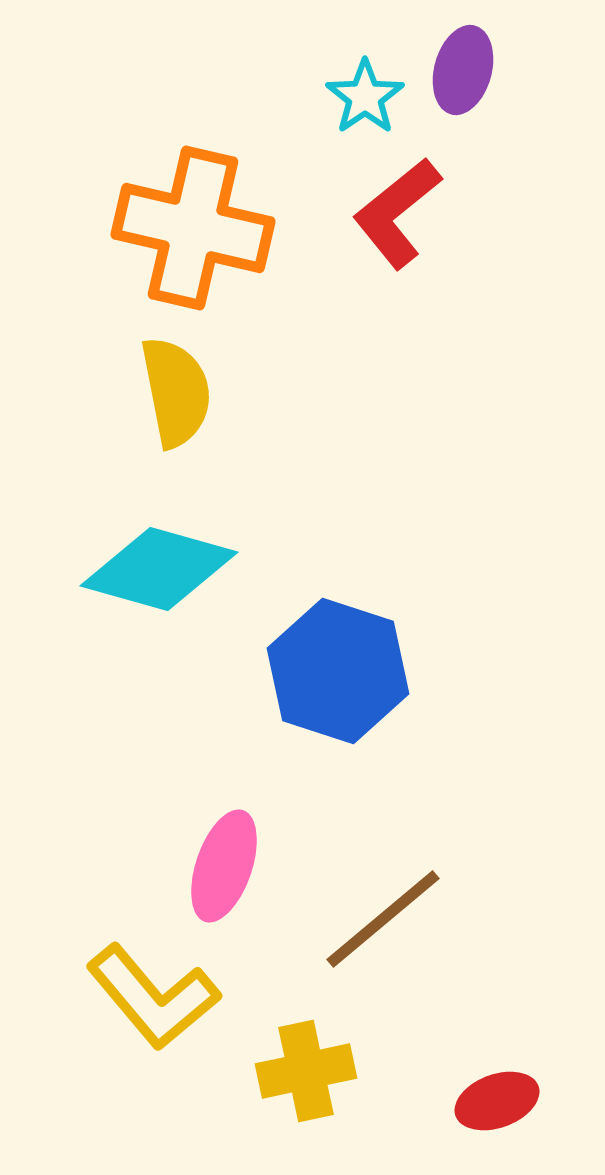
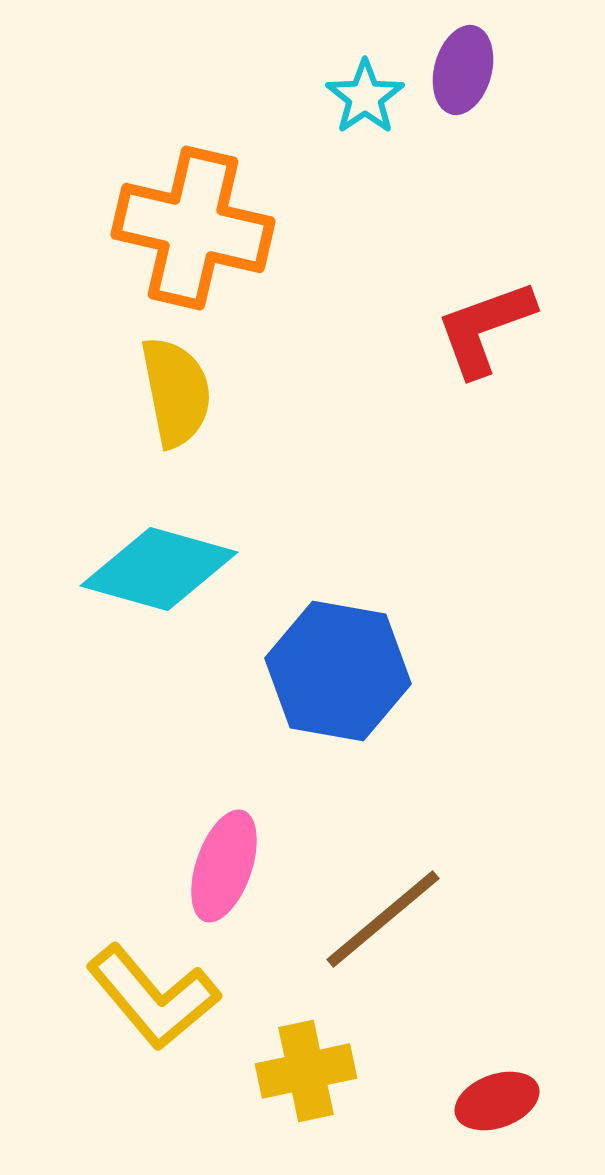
red L-shape: moved 88 px right, 115 px down; rotated 19 degrees clockwise
blue hexagon: rotated 8 degrees counterclockwise
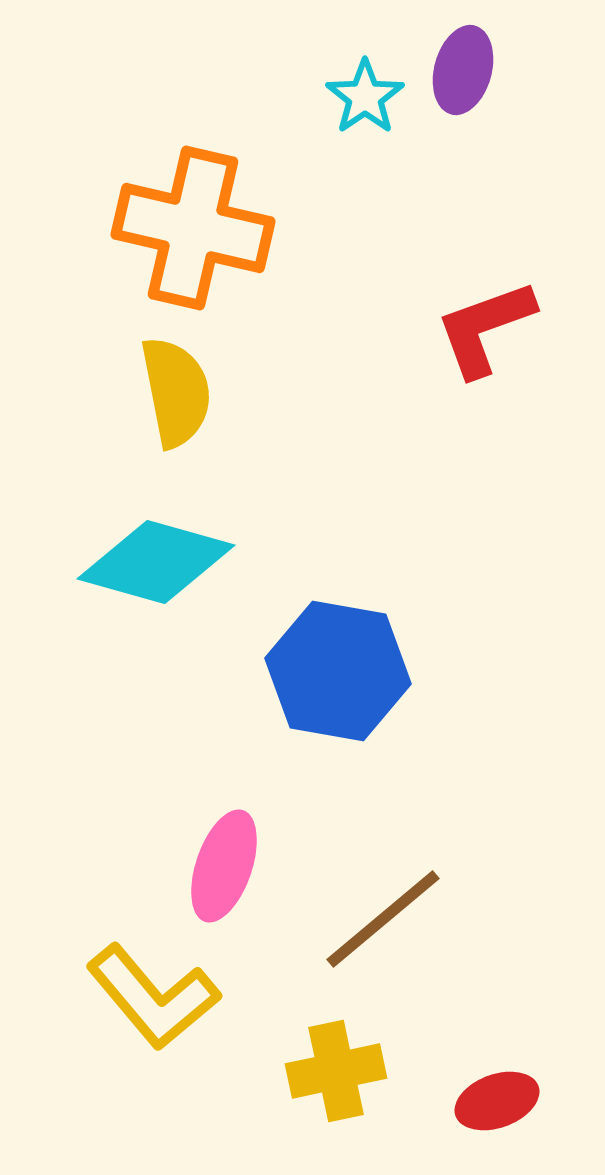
cyan diamond: moved 3 px left, 7 px up
yellow cross: moved 30 px right
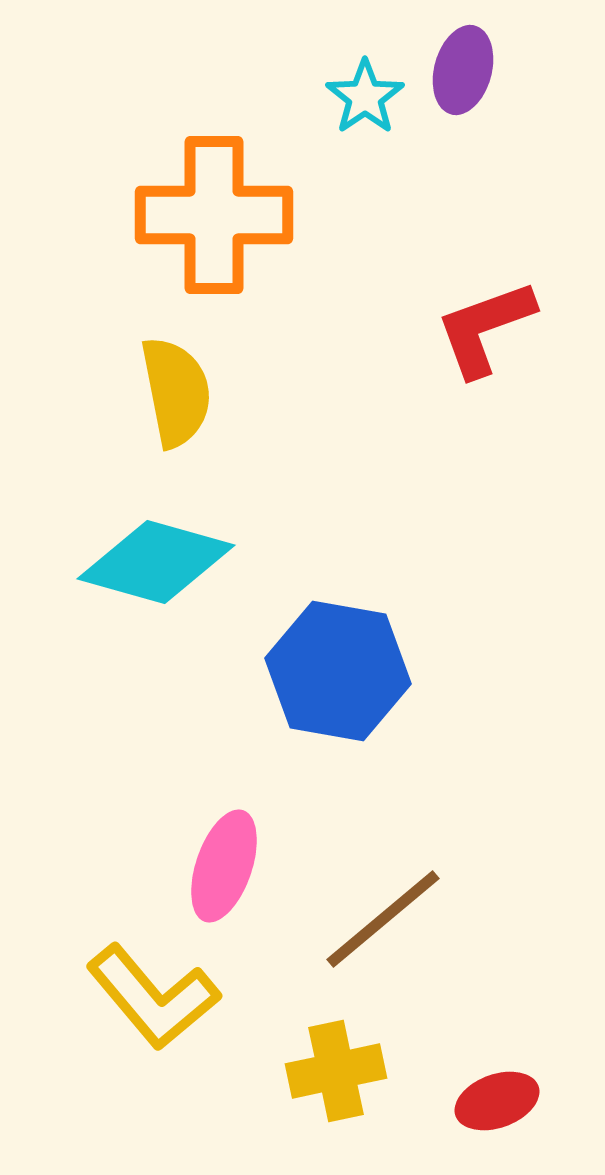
orange cross: moved 21 px right, 13 px up; rotated 13 degrees counterclockwise
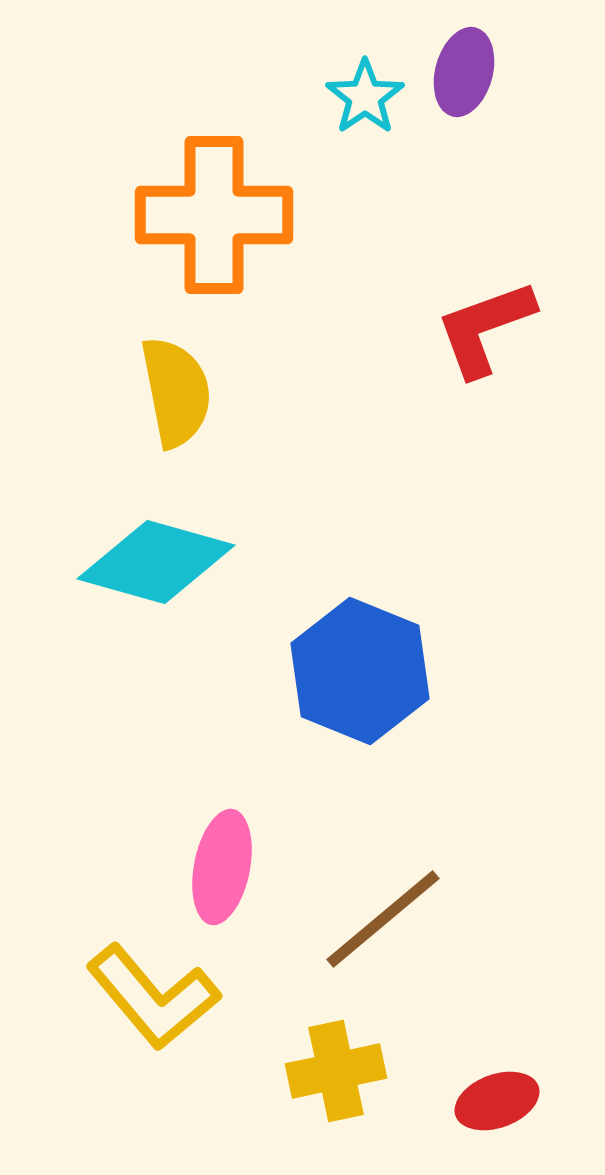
purple ellipse: moved 1 px right, 2 px down
blue hexagon: moved 22 px right; rotated 12 degrees clockwise
pink ellipse: moved 2 px left, 1 px down; rotated 8 degrees counterclockwise
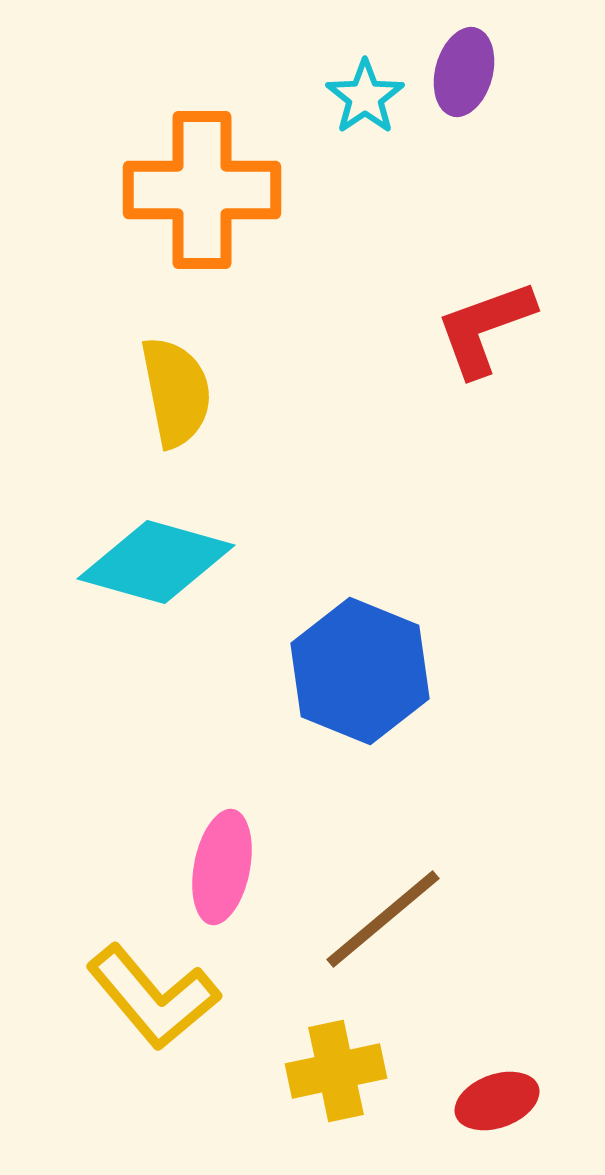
orange cross: moved 12 px left, 25 px up
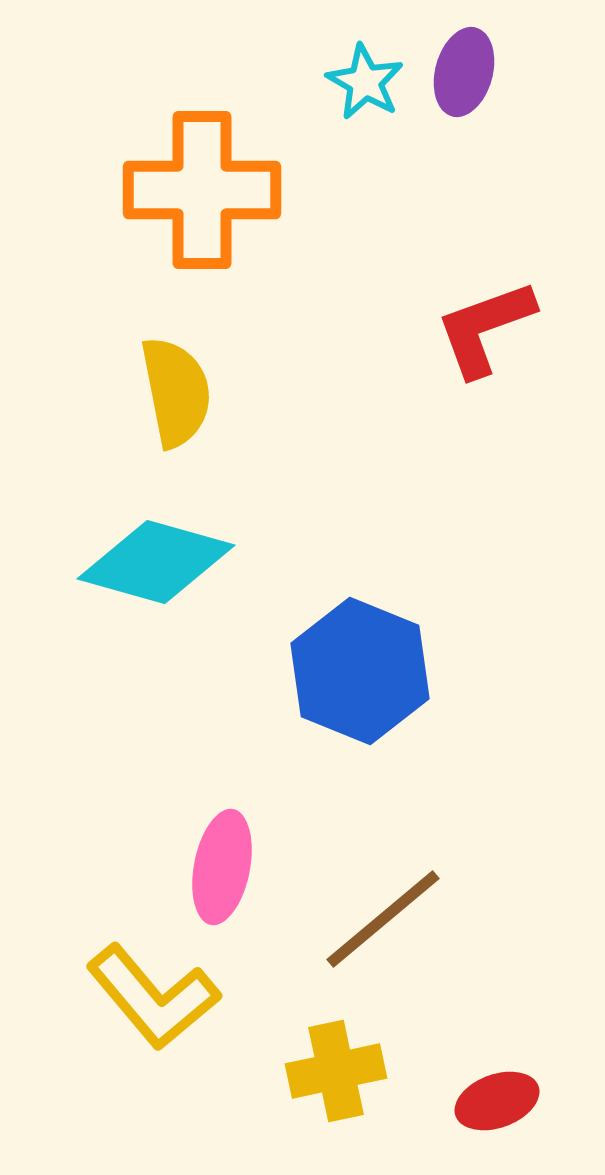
cyan star: moved 15 px up; rotated 8 degrees counterclockwise
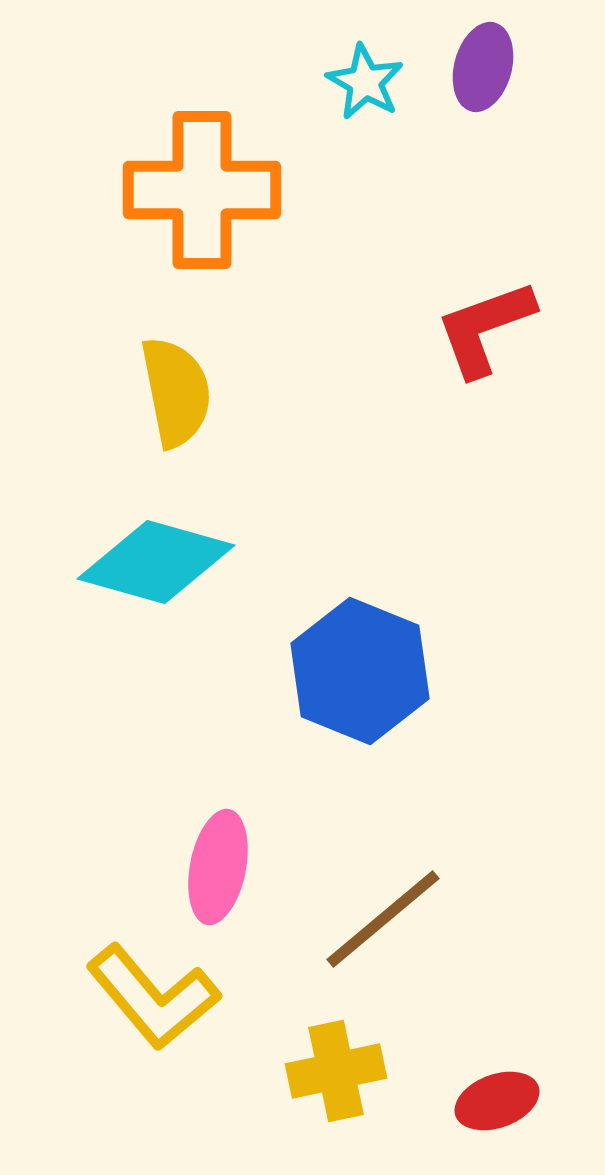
purple ellipse: moved 19 px right, 5 px up
pink ellipse: moved 4 px left
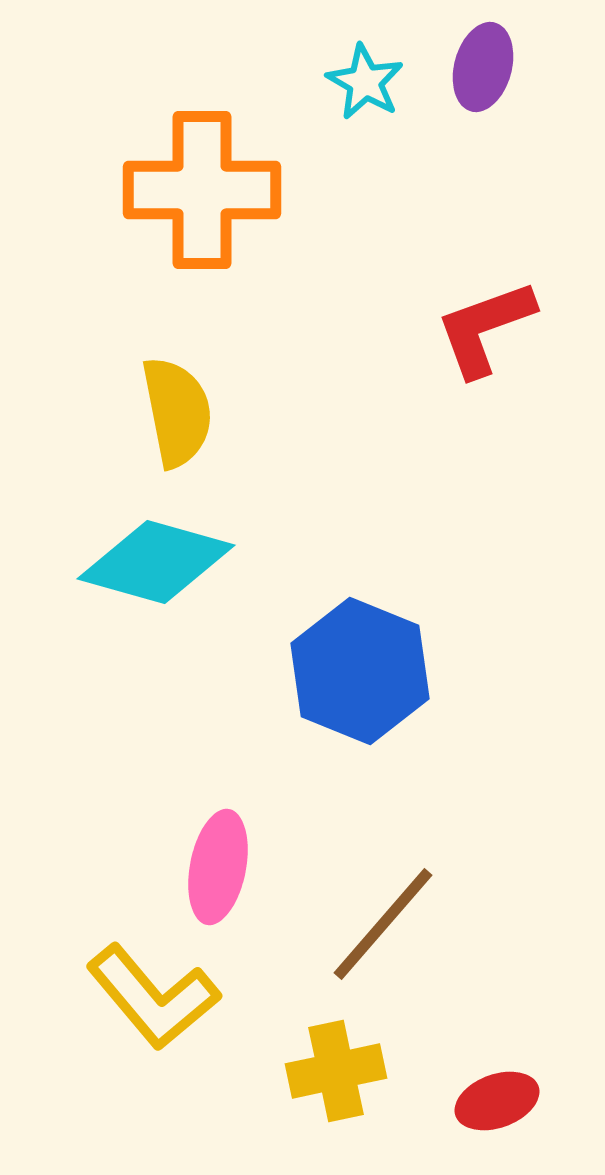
yellow semicircle: moved 1 px right, 20 px down
brown line: moved 5 px down; rotated 9 degrees counterclockwise
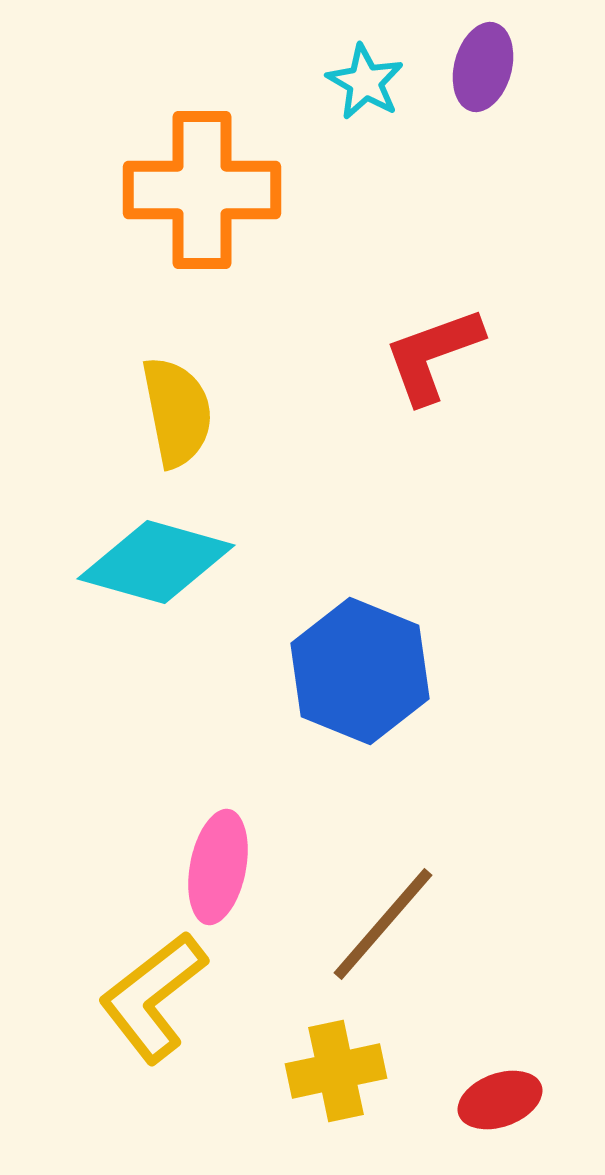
red L-shape: moved 52 px left, 27 px down
yellow L-shape: rotated 92 degrees clockwise
red ellipse: moved 3 px right, 1 px up
